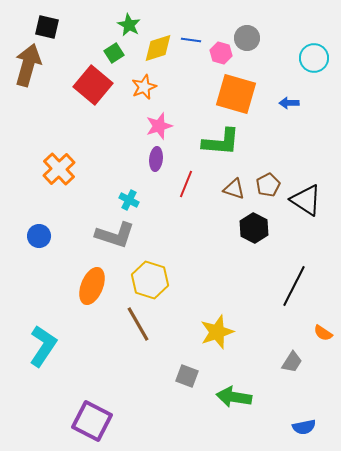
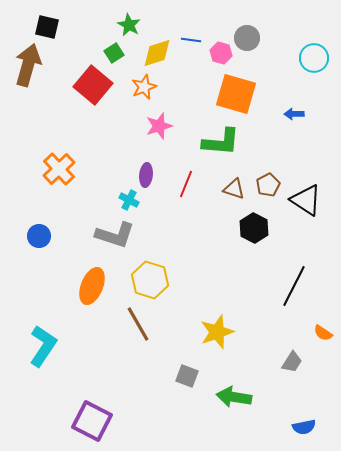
yellow diamond: moved 1 px left, 5 px down
blue arrow: moved 5 px right, 11 px down
purple ellipse: moved 10 px left, 16 px down
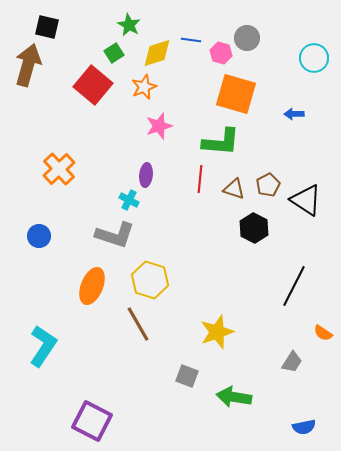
red line: moved 14 px right, 5 px up; rotated 16 degrees counterclockwise
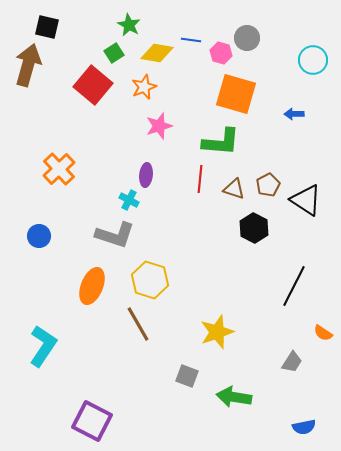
yellow diamond: rotated 28 degrees clockwise
cyan circle: moved 1 px left, 2 px down
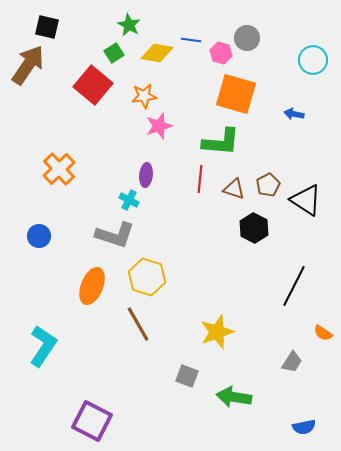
brown arrow: rotated 18 degrees clockwise
orange star: moved 9 px down; rotated 15 degrees clockwise
blue arrow: rotated 12 degrees clockwise
yellow hexagon: moved 3 px left, 3 px up
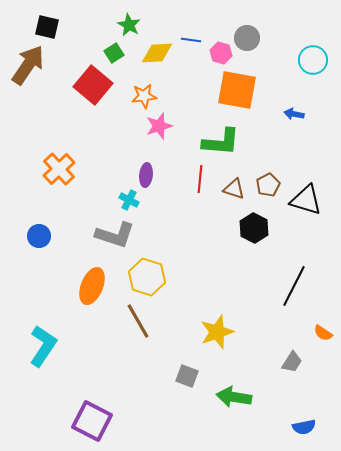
yellow diamond: rotated 12 degrees counterclockwise
orange square: moved 1 px right, 4 px up; rotated 6 degrees counterclockwise
black triangle: rotated 16 degrees counterclockwise
brown line: moved 3 px up
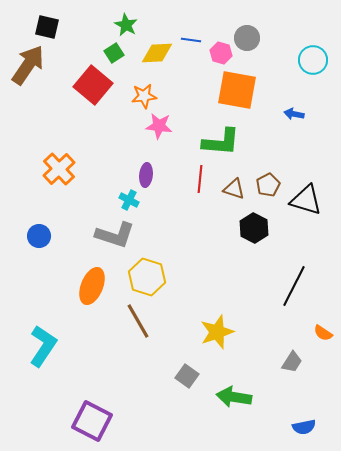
green star: moved 3 px left
pink star: rotated 24 degrees clockwise
gray square: rotated 15 degrees clockwise
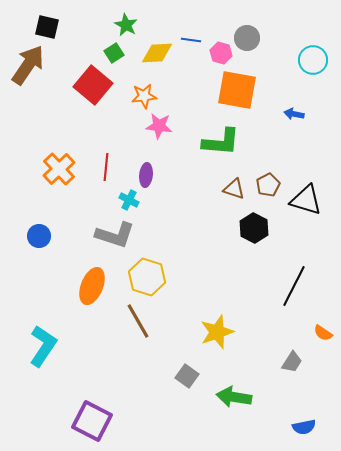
red line: moved 94 px left, 12 px up
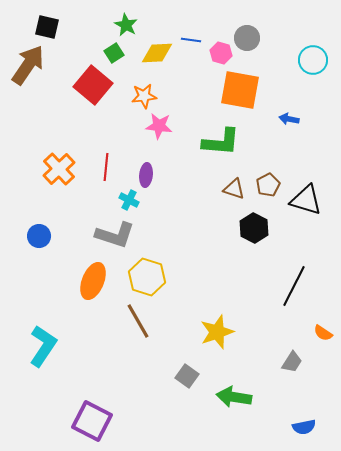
orange square: moved 3 px right
blue arrow: moved 5 px left, 5 px down
orange ellipse: moved 1 px right, 5 px up
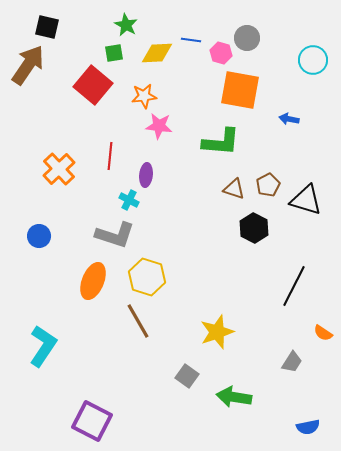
green square: rotated 24 degrees clockwise
red line: moved 4 px right, 11 px up
blue semicircle: moved 4 px right
